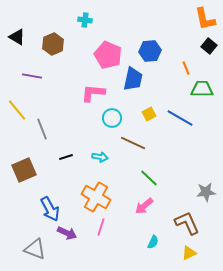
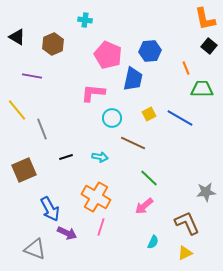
yellow triangle: moved 4 px left
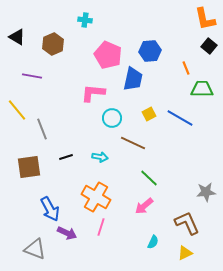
brown square: moved 5 px right, 3 px up; rotated 15 degrees clockwise
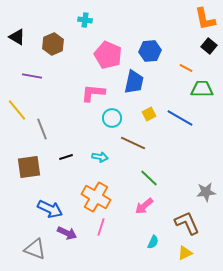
orange line: rotated 40 degrees counterclockwise
blue trapezoid: moved 1 px right, 3 px down
blue arrow: rotated 35 degrees counterclockwise
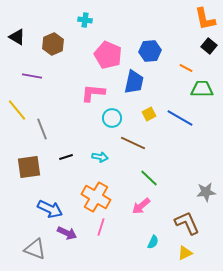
pink arrow: moved 3 px left
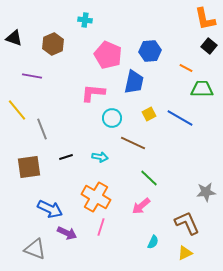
black triangle: moved 3 px left, 1 px down; rotated 12 degrees counterclockwise
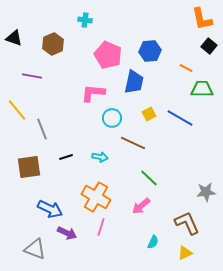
orange L-shape: moved 3 px left
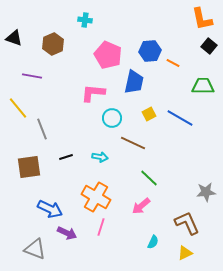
orange line: moved 13 px left, 5 px up
green trapezoid: moved 1 px right, 3 px up
yellow line: moved 1 px right, 2 px up
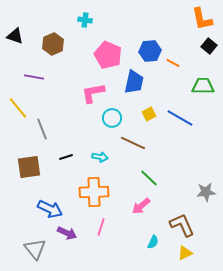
black triangle: moved 1 px right, 2 px up
purple line: moved 2 px right, 1 px down
pink L-shape: rotated 15 degrees counterclockwise
orange cross: moved 2 px left, 5 px up; rotated 32 degrees counterclockwise
brown L-shape: moved 5 px left, 2 px down
gray triangle: rotated 30 degrees clockwise
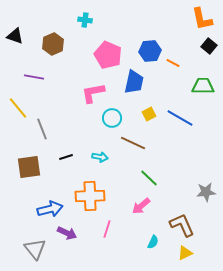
orange cross: moved 4 px left, 4 px down
blue arrow: rotated 40 degrees counterclockwise
pink line: moved 6 px right, 2 px down
